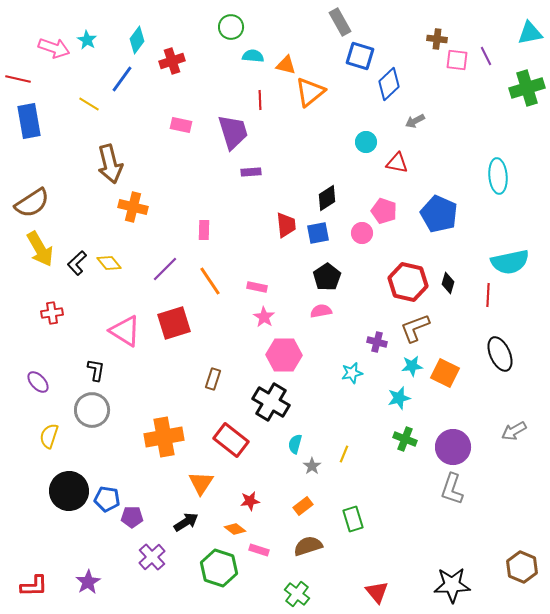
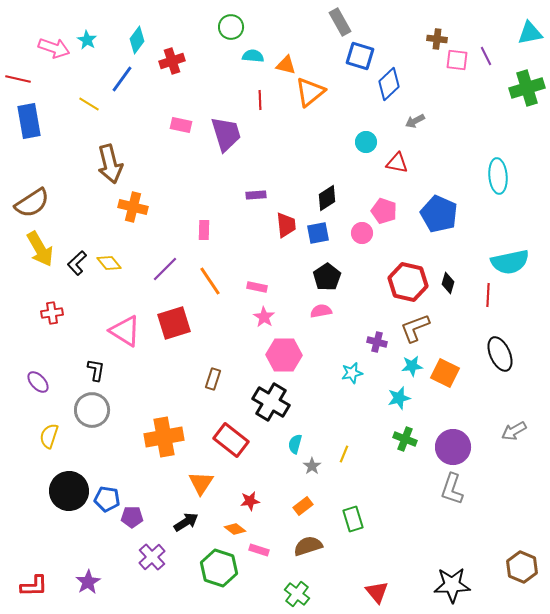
purple trapezoid at (233, 132): moved 7 px left, 2 px down
purple rectangle at (251, 172): moved 5 px right, 23 px down
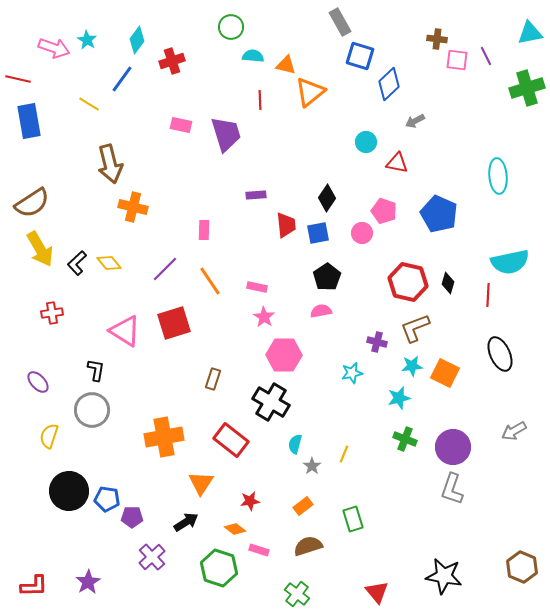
black diamond at (327, 198): rotated 24 degrees counterclockwise
black star at (452, 585): moved 8 px left, 9 px up; rotated 12 degrees clockwise
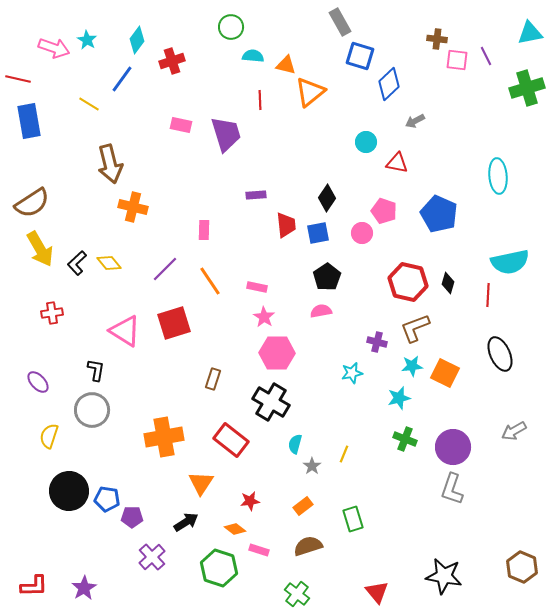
pink hexagon at (284, 355): moved 7 px left, 2 px up
purple star at (88, 582): moved 4 px left, 6 px down
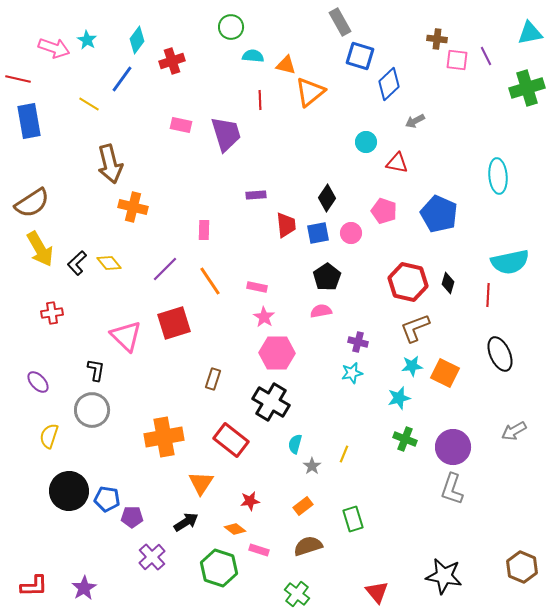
pink circle at (362, 233): moved 11 px left
pink triangle at (125, 331): moved 1 px right, 5 px down; rotated 12 degrees clockwise
purple cross at (377, 342): moved 19 px left
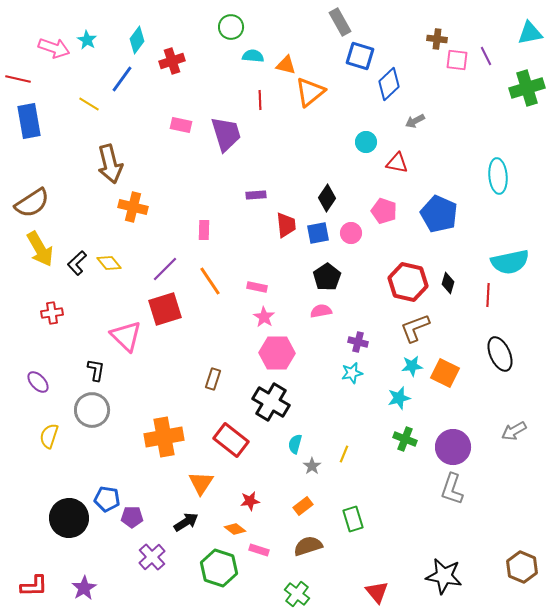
red square at (174, 323): moved 9 px left, 14 px up
black circle at (69, 491): moved 27 px down
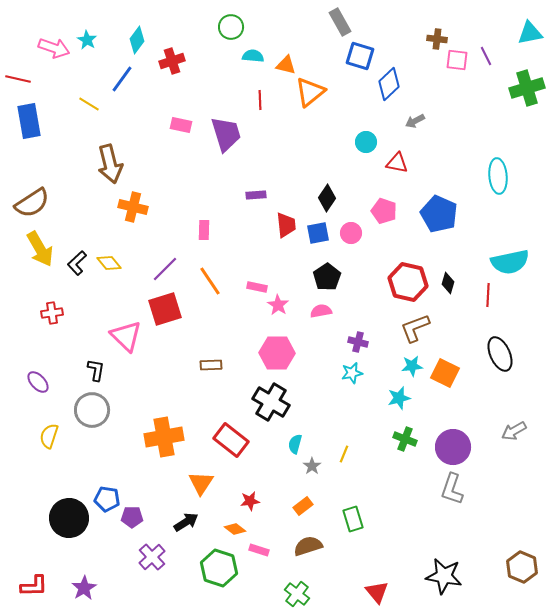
pink star at (264, 317): moved 14 px right, 12 px up
brown rectangle at (213, 379): moved 2 px left, 14 px up; rotated 70 degrees clockwise
